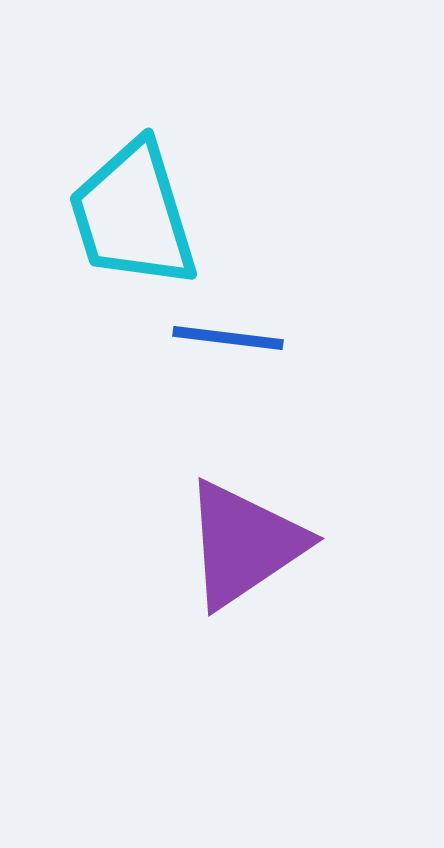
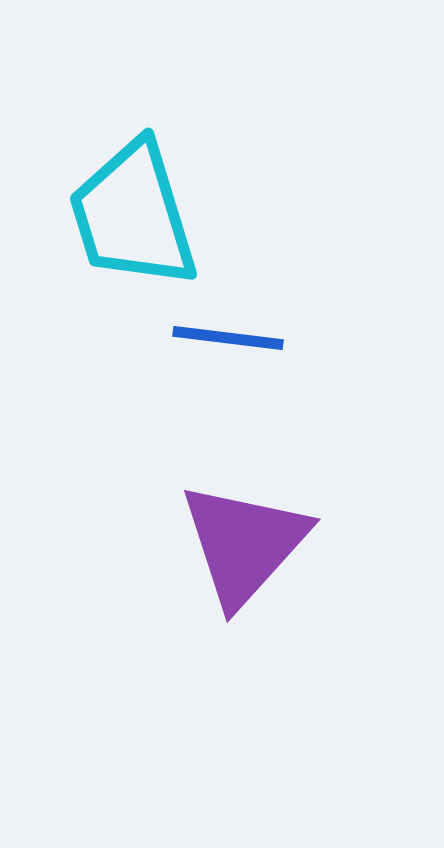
purple triangle: rotated 14 degrees counterclockwise
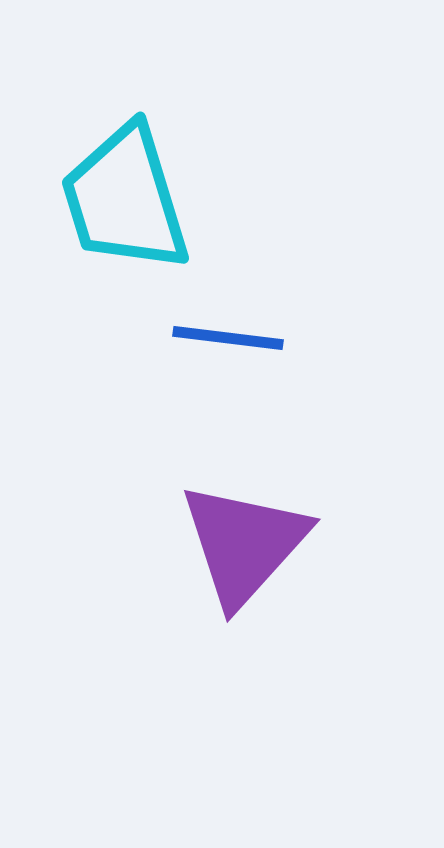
cyan trapezoid: moved 8 px left, 16 px up
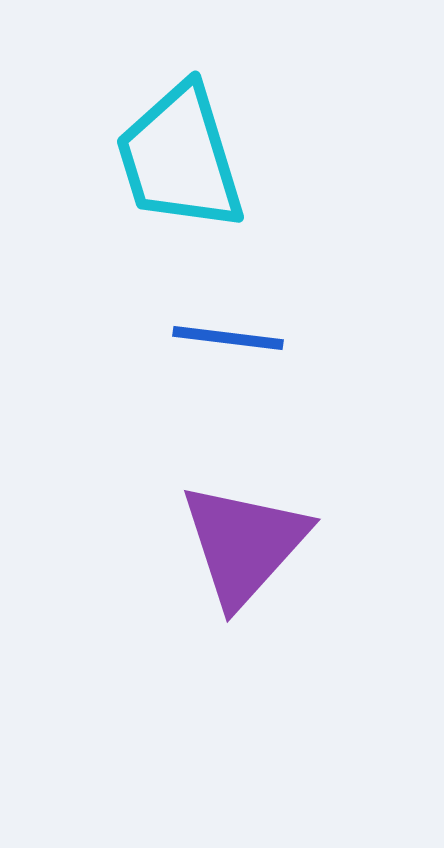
cyan trapezoid: moved 55 px right, 41 px up
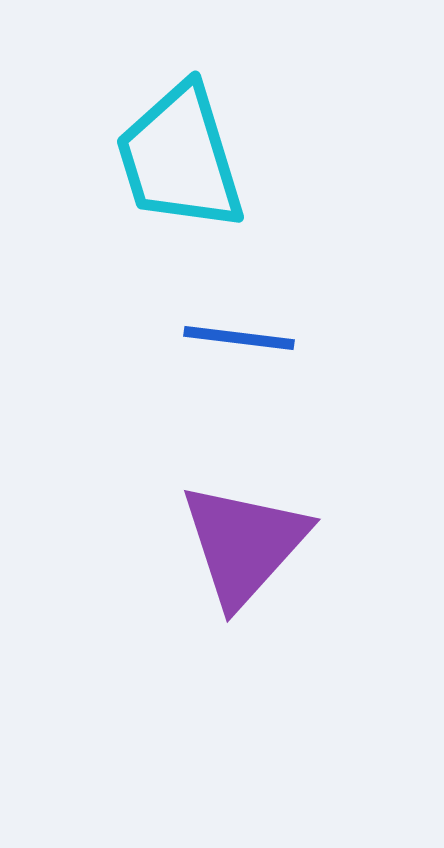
blue line: moved 11 px right
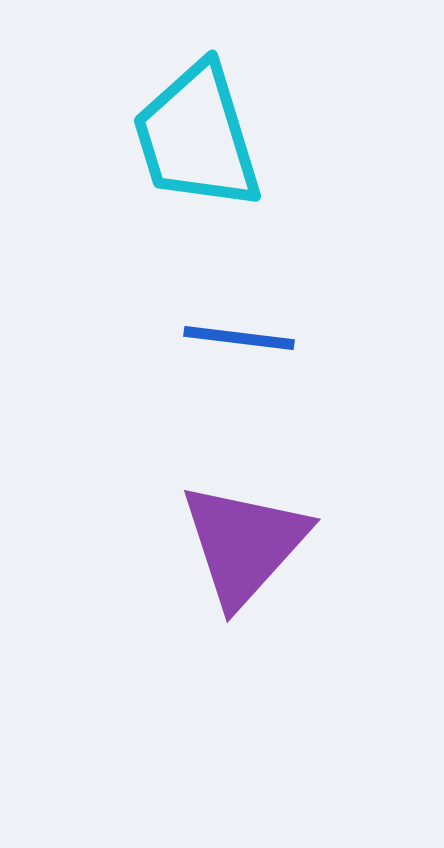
cyan trapezoid: moved 17 px right, 21 px up
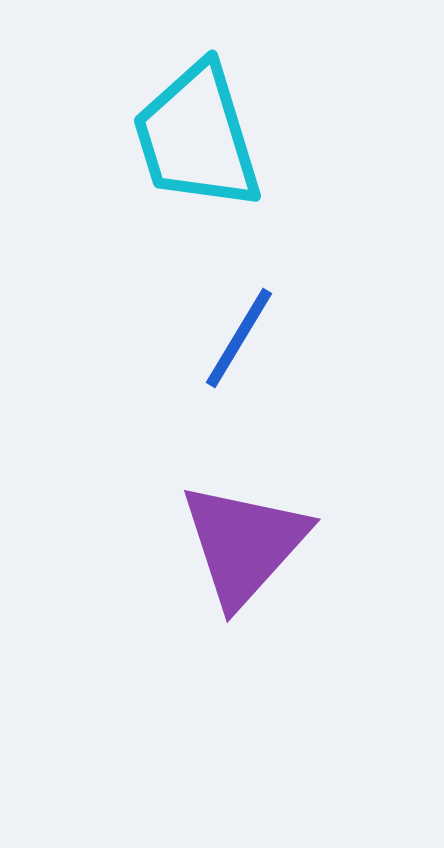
blue line: rotated 66 degrees counterclockwise
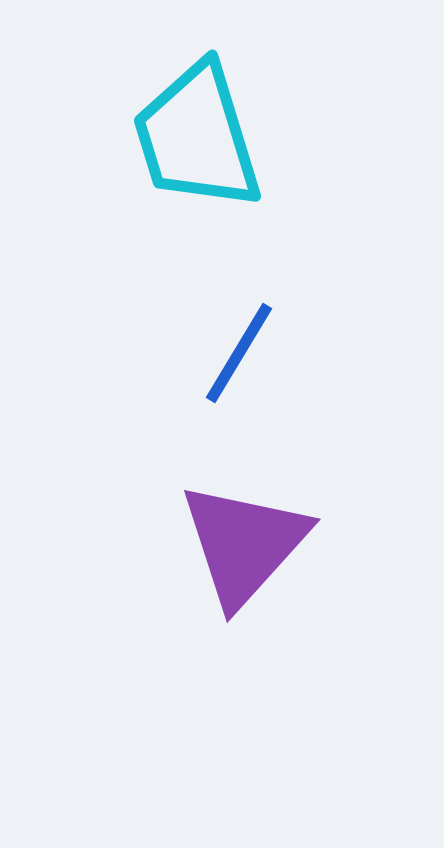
blue line: moved 15 px down
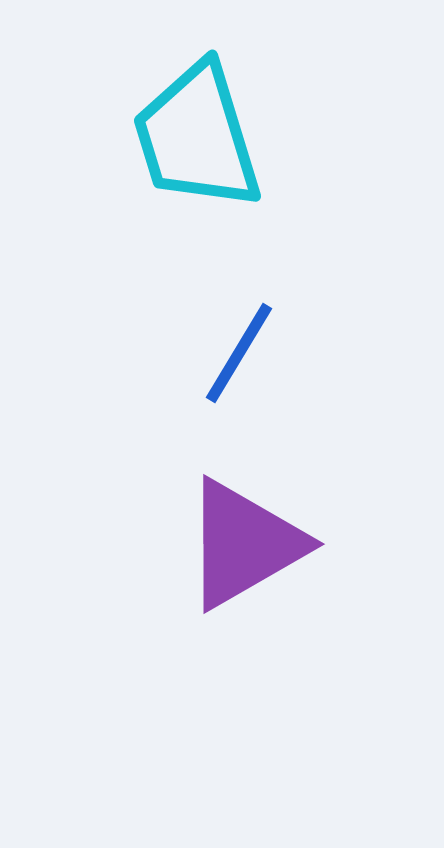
purple triangle: rotated 18 degrees clockwise
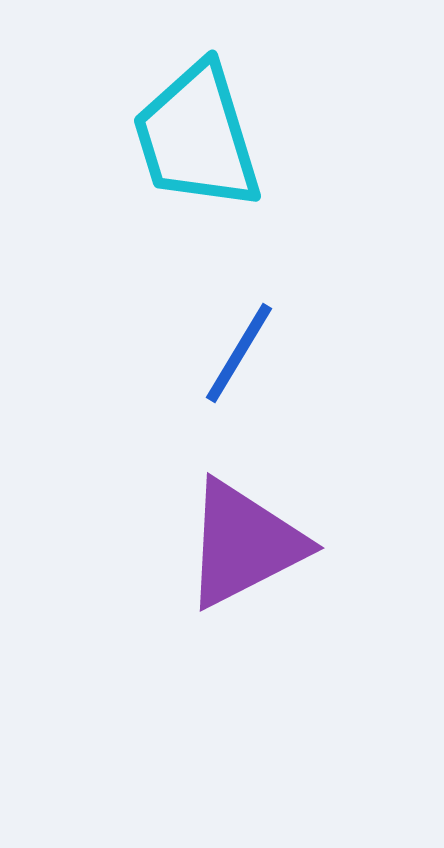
purple triangle: rotated 3 degrees clockwise
